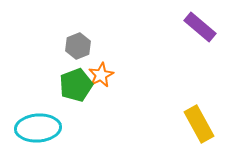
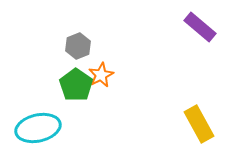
green pentagon: rotated 16 degrees counterclockwise
cyan ellipse: rotated 9 degrees counterclockwise
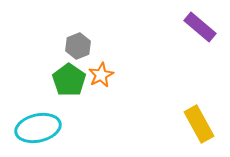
green pentagon: moved 7 px left, 5 px up
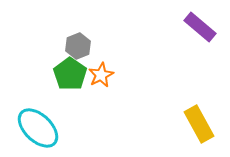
green pentagon: moved 1 px right, 6 px up
cyan ellipse: rotated 57 degrees clockwise
